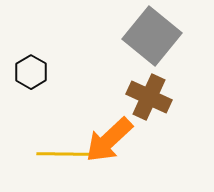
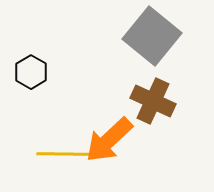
brown cross: moved 4 px right, 4 px down
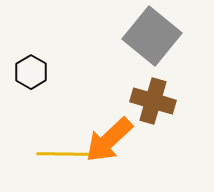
brown cross: rotated 9 degrees counterclockwise
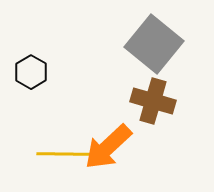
gray square: moved 2 px right, 8 px down
orange arrow: moved 1 px left, 7 px down
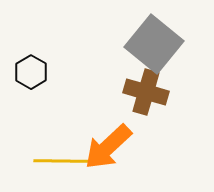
brown cross: moved 7 px left, 9 px up
yellow line: moved 3 px left, 7 px down
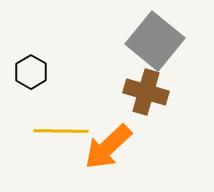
gray square: moved 1 px right, 3 px up
yellow line: moved 30 px up
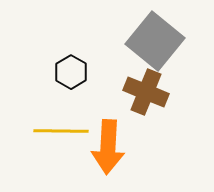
black hexagon: moved 40 px right
brown cross: rotated 6 degrees clockwise
orange arrow: rotated 44 degrees counterclockwise
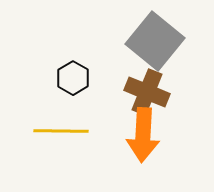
black hexagon: moved 2 px right, 6 px down
brown cross: moved 1 px right
orange arrow: moved 35 px right, 12 px up
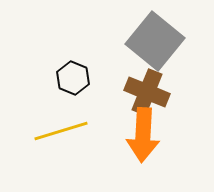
black hexagon: rotated 8 degrees counterclockwise
yellow line: rotated 18 degrees counterclockwise
